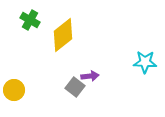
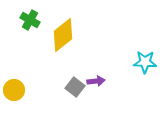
purple arrow: moved 6 px right, 5 px down
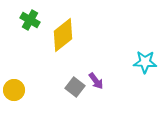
purple arrow: rotated 60 degrees clockwise
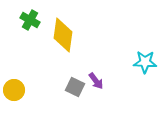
yellow diamond: rotated 44 degrees counterclockwise
gray square: rotated 12 degrees counterclockwise
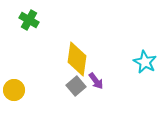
green cross: moved 1 px left
yellow diamond: moved 14 px right, 24 px down
cyan star: rotated 25 degrees clockwise
gray square: moved 1 px right, 1 px up; rotated 24 degrees clockwise
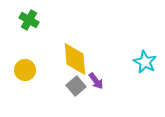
yellow diamond: moved 2 px left; rotated 12 degrees counterclockwise
yellow circle: moved 11 px right, 20 px up
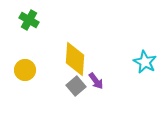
yellow diamond: rotated 8 degrees clockwise
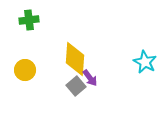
green cross: rotated 36 degrees counterclockwise
purple arrow: moved 6 px left, 3 px up
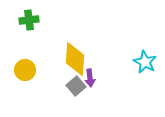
purple arrow: rotated 30 degrees clockwise
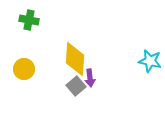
green cross: rotated 18 degrees clockwise
cyan star: moved 5 px right, 1 px up; rotated 15 degrees counterclockwise
yellow circle: moved 1 px left, 1 px up
